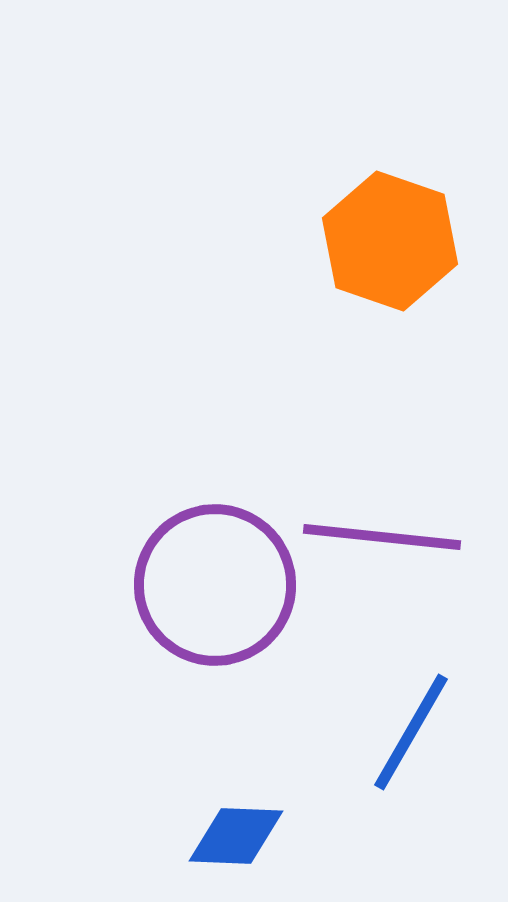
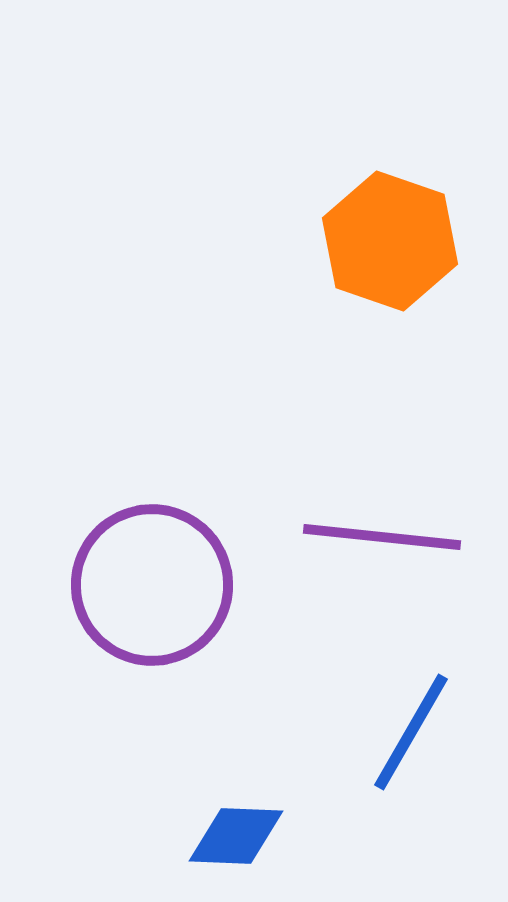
purple circle: moved 63 px left
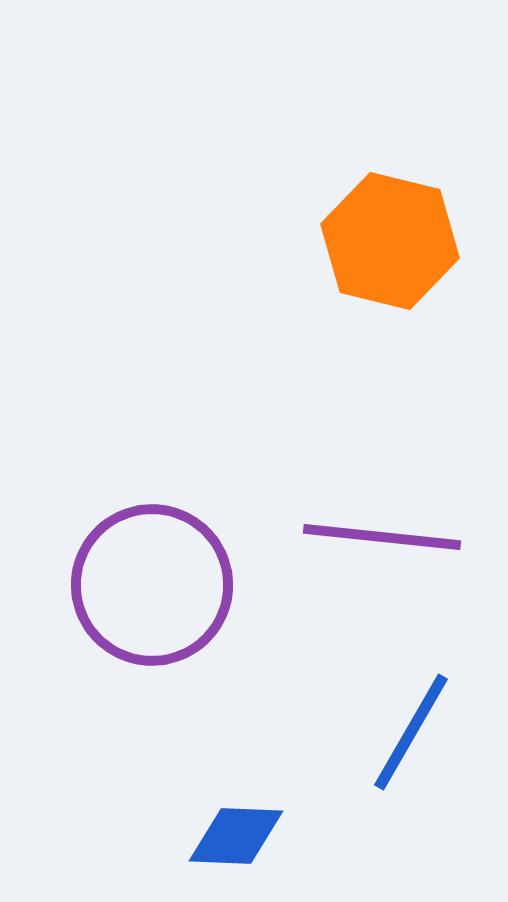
orange hexagon: rotated 5 degrees counterclockwise
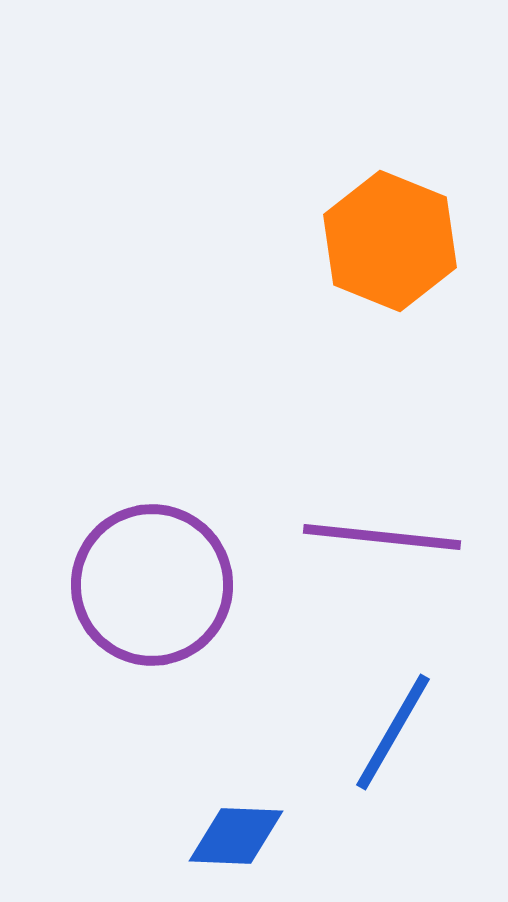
orange hexagon: rotated 8 degrees clockwise
blue line: moved 18 px left
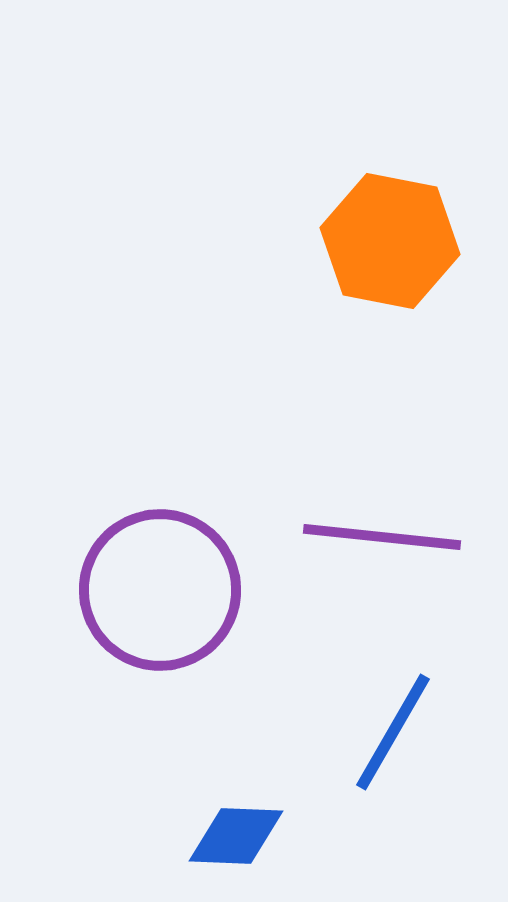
orange hexagon: rotated 11 degrees counterclockwise
purple circle: moved 8 px right, 5 px down
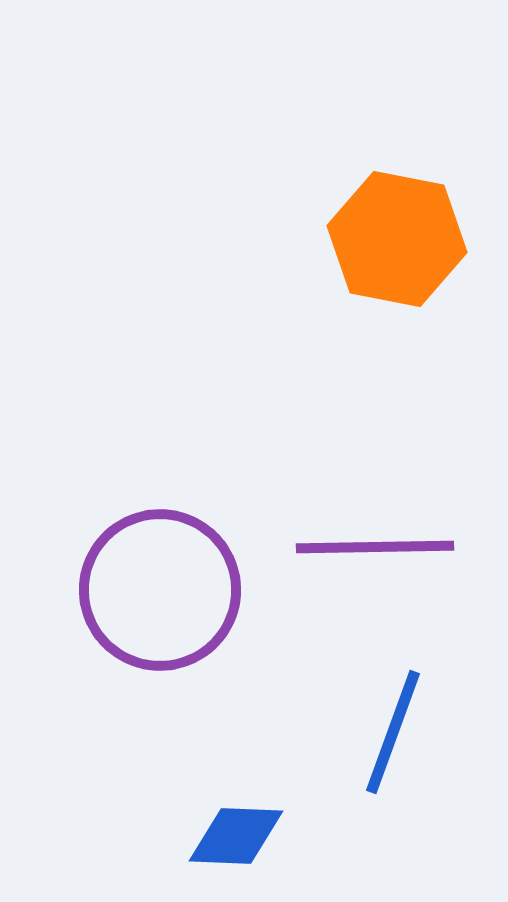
orange hexagon: moved 7 px right, 2 px up
purple line: moved 7 px left, 10 px down; rotated 7 degrees counterclockwise
blue line: rotated 10 degrees counterclockwise
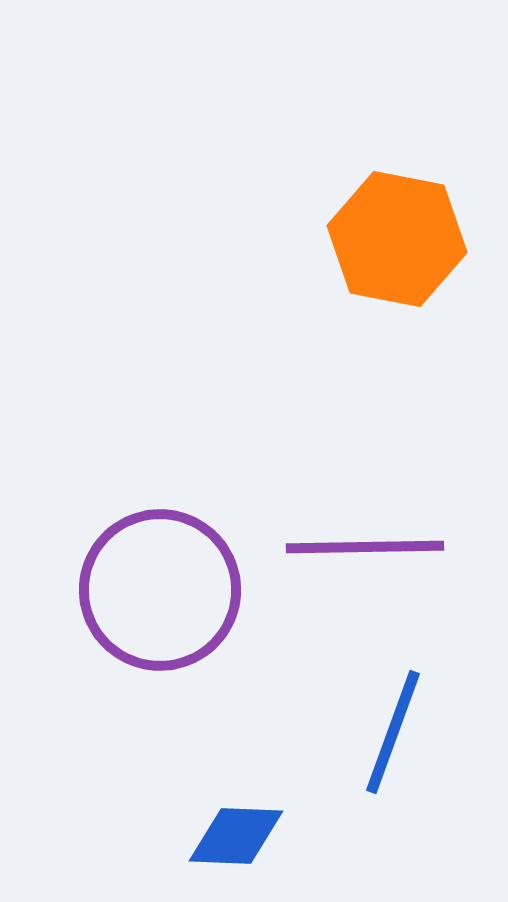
purple line: moved 10 px left
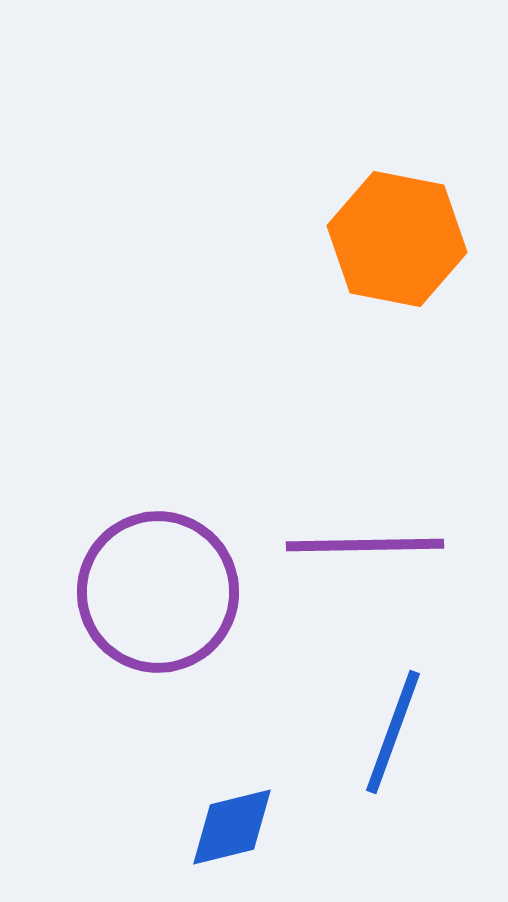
purple line: moved 2 px up
purple circle: moved 2 px left, 2 px down
blue diamond: moved 4 px left, 9 px up; rotated 16 degrees counterclockwise
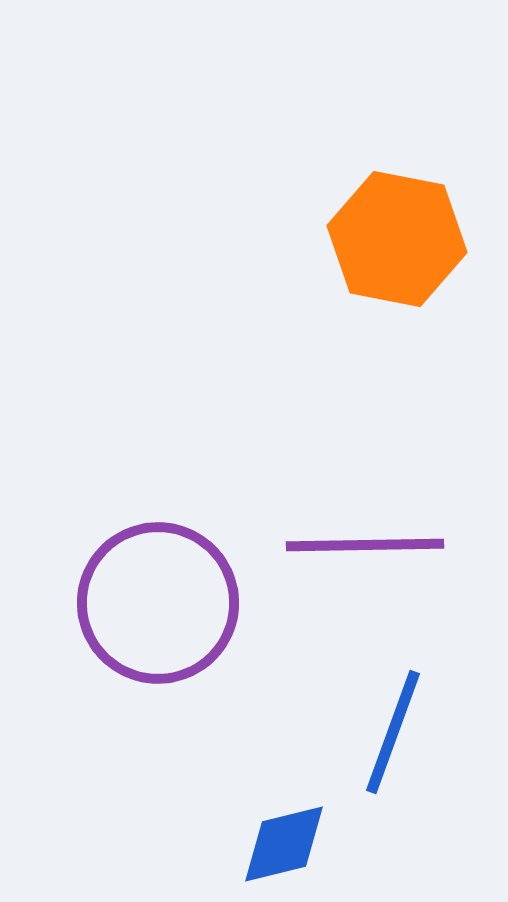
purple circle: moved 11 px down
blue diamond: moved 52 px right, 17 px down
